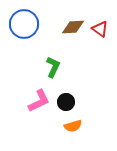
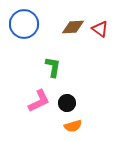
green L-shape: rotated 15 degrees counterclockwise
black circle: moved 1 px right, 1 px down
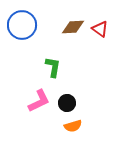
blue circle: moved 2 px left, 1 px down
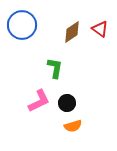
brown diamond: moved 1 px left, 5 px down; rotated 30 degrees counterclockwise
green L-shape: moved 2 px right, 1 px down
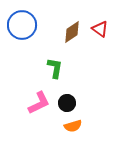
pink L-shape: moved 2 px down
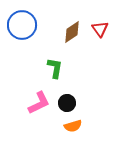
red triangle: rotated 18 degrees clockwise
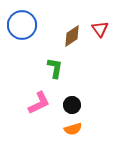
brown diamond: moved 4 px down
black circle: moved 5 px right, 2 px down
orange semicircle: moved 3 px down
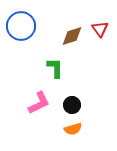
blue circle: moved 1 px left, 1 px down
brown diamond: rotated 15 degrees clockwise
green L-shape: rotated 10 degrees counterclockwise
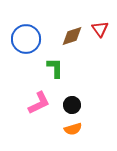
blue circle: moved 5 px right, 13 px down
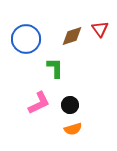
black circle: moved 2 px left
